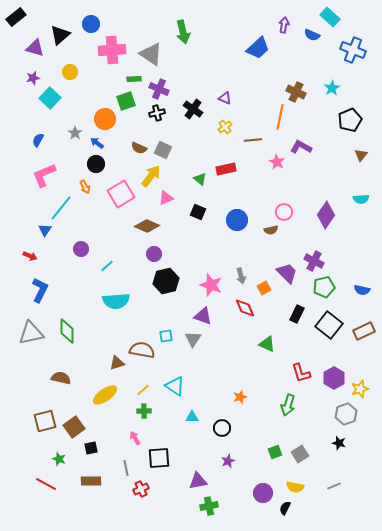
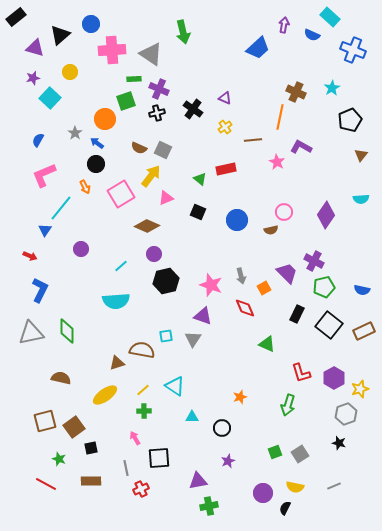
cyan line at (107, 266): moved 14 px right
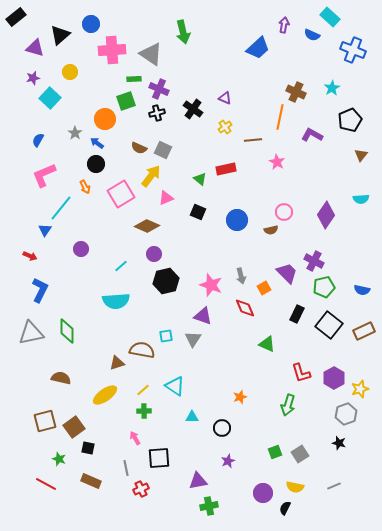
purple L-shape at (301, 147): moved 11 px right, 12 px up
black square at (91, 448): moved 3 px left; rotated 24 degrees clockwise
brown rectangle at (91, 481): rotated 24 degrees clockwise
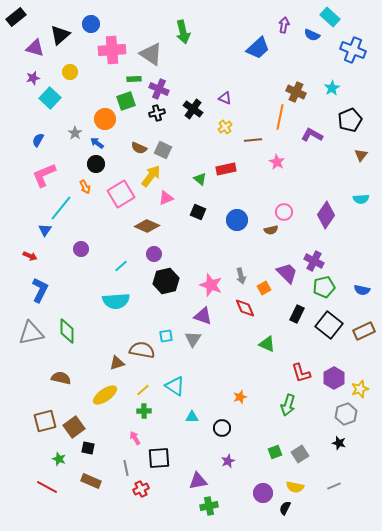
red line at (46, 484): moved 1 px right, 3 px down
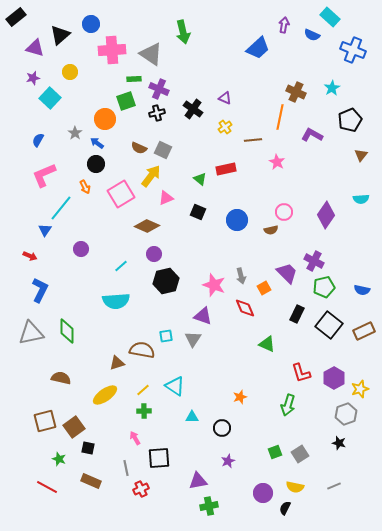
pink star at (211, 285): moved 3 px right
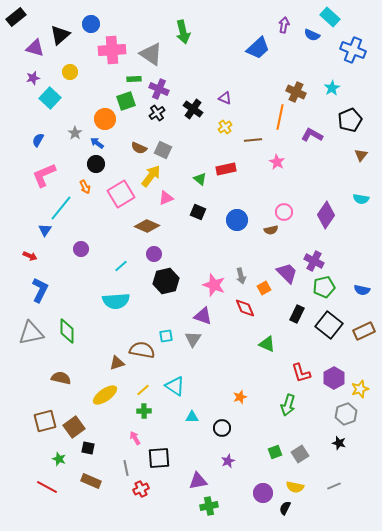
black cross at (157, 113): rotated 21 degrees counterclockwise
cyan semicircle at (361, 199): rotated 14 degrees clockwise
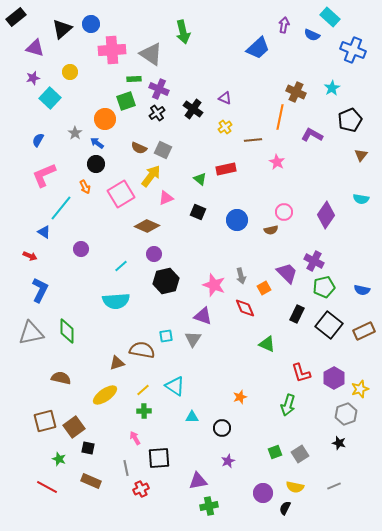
black triangle at (60, 35): moved 2 px right, 6 px up
blue triangle at (45, 230): moved 1 px left, 2 px down; rotated 32 degrees counterclockwise
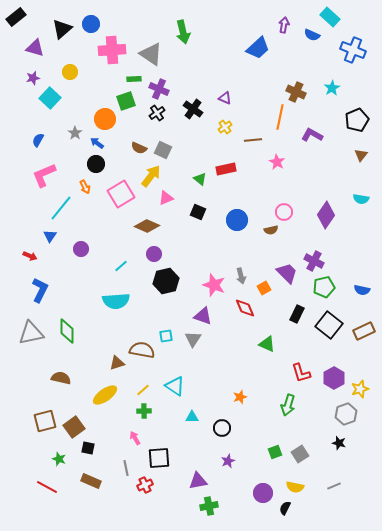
black pentagon at (350, 120): moved 7 px right
blue triangle at (44, 232): moved 6 px right, 4 px down; rotated 32 degrees clockwise
red cross at (141, 489): moved 4 px right, 4 px up
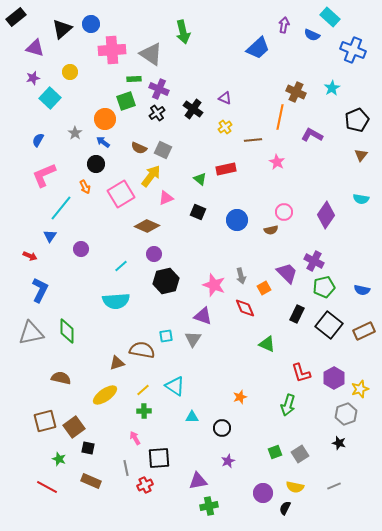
blue arrow at (97, 143): moved 6 px right, 1 px up
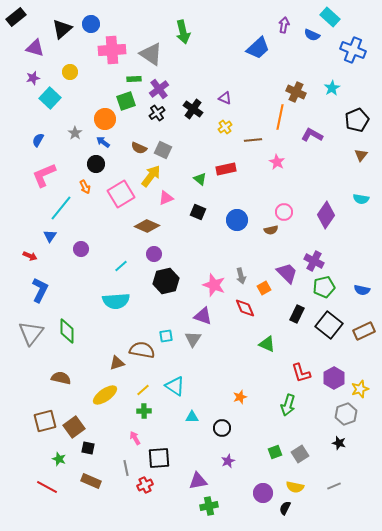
purple cross at (159, 89): rotated 30 degrees clockwise
gray triangle at (31, 333): rotated 40 degrees counterclockwise
